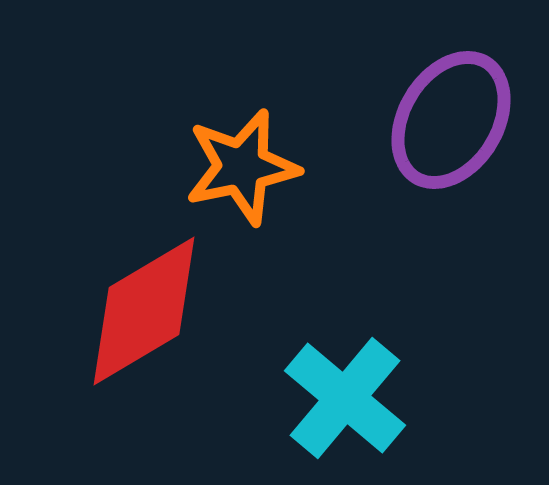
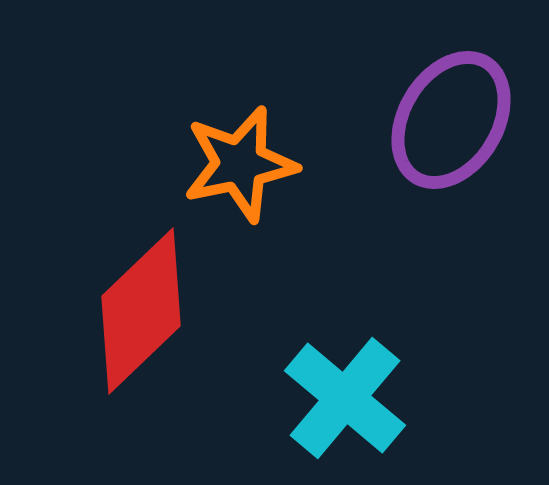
orange star: moved 2 px left, 3 px up
red diamond: moved 3 px left; rotated 13 degrees counterclockwise
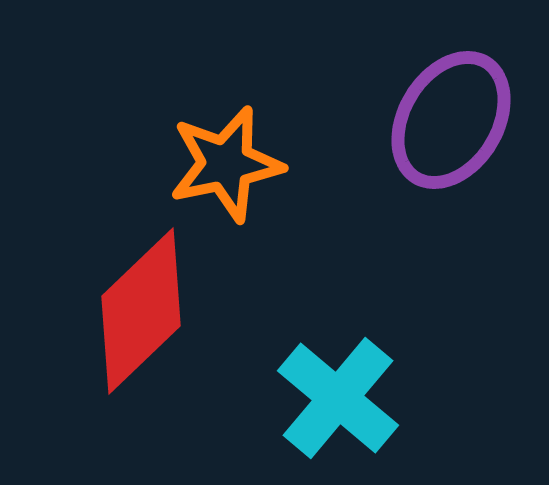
orange star: moved 14 px left
cyan cross: moved 7 px left
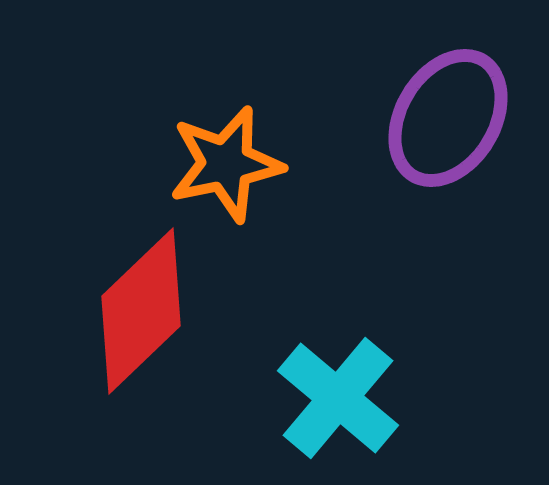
purple ellipse: moved 3 px left, 2 px up
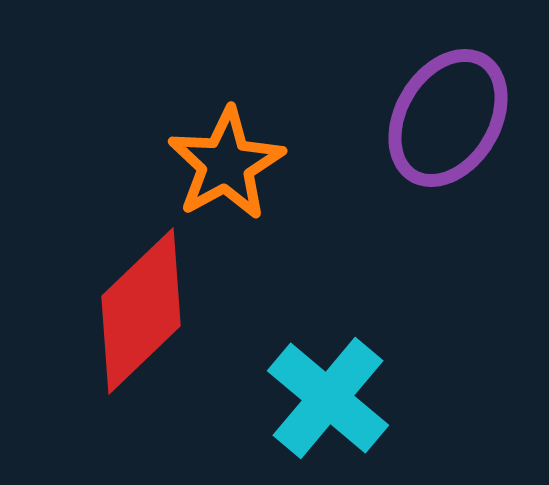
orange star: rotated 17 degrees counterclockwise
cyan cross: moved 10 px left
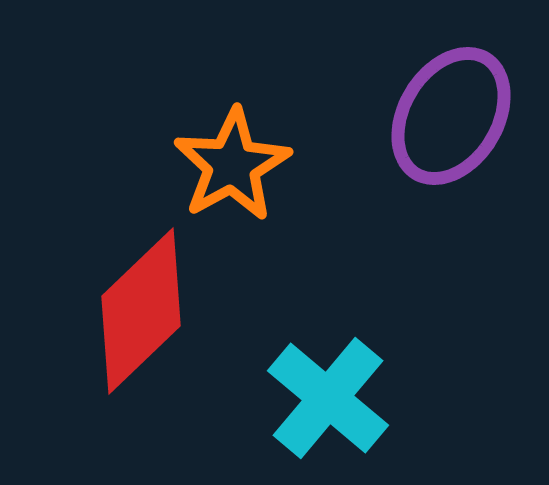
purple ellipse: moved 3 px right, 2 px up
orange star: moved 6 px right, 1 px down
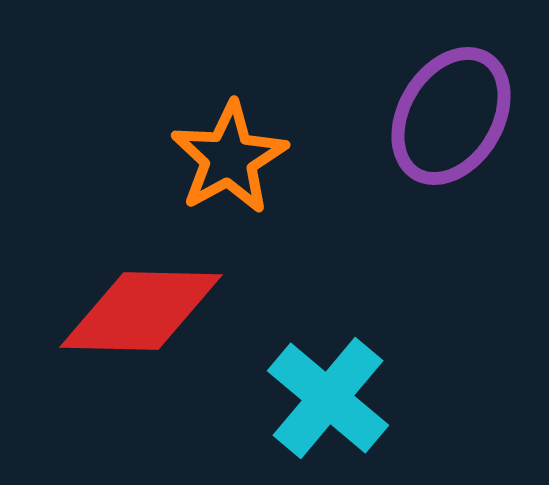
orange star: moved 3 px left, 7 px up
red diamond: rotated 45 degrees clockwise
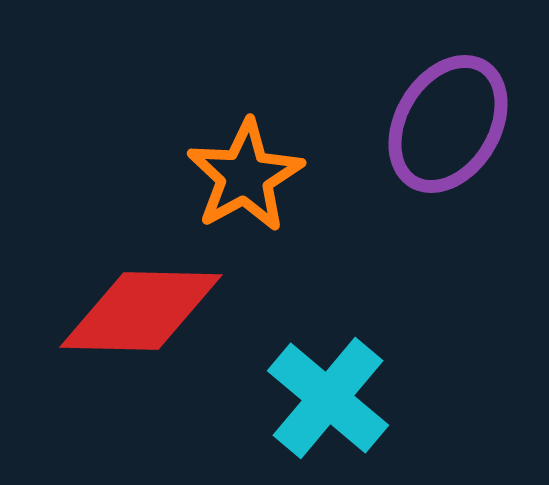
purple ellipse: moved 3 px left, 8 px down
orange star: moved 16 px right, 18 px down
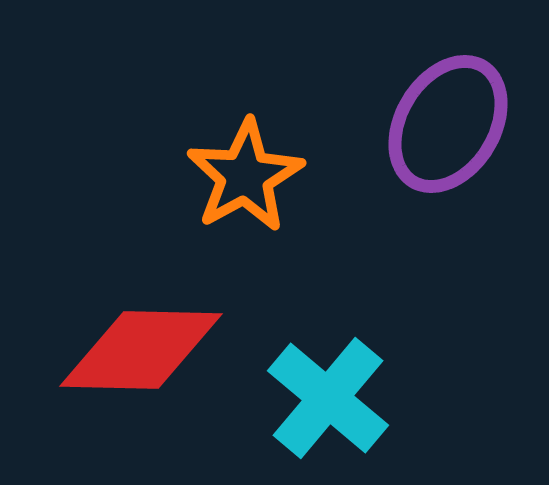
red diamond: moved 39 px down
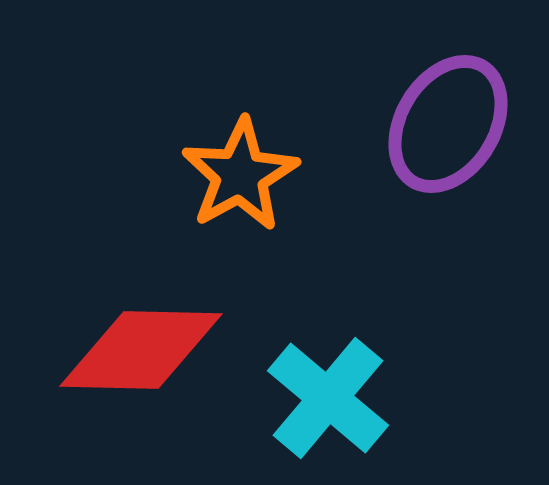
orange star: moved 5 px left, 1 px up
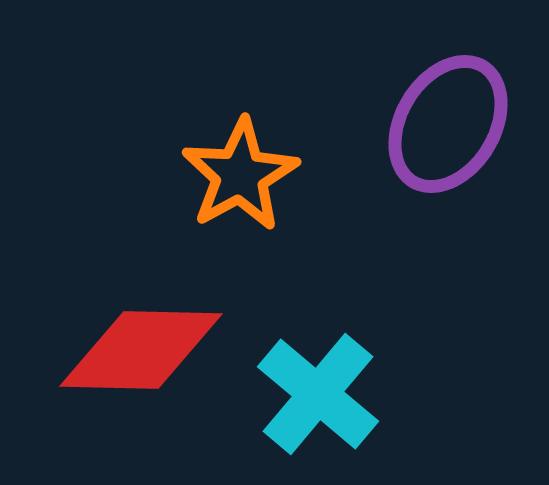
cyan cross: moved 10 px left, 4 px up
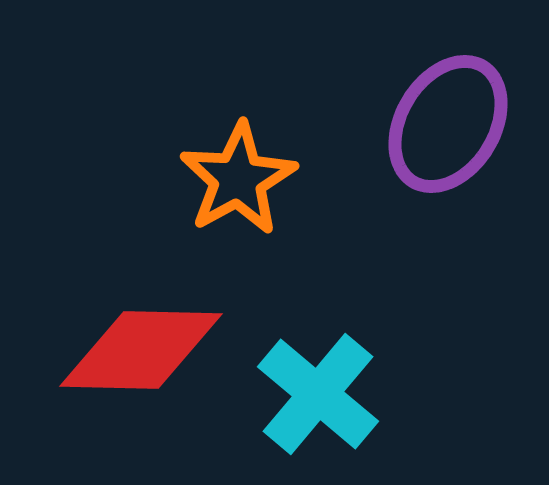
orange star: moved 2 px left, 4 px down
